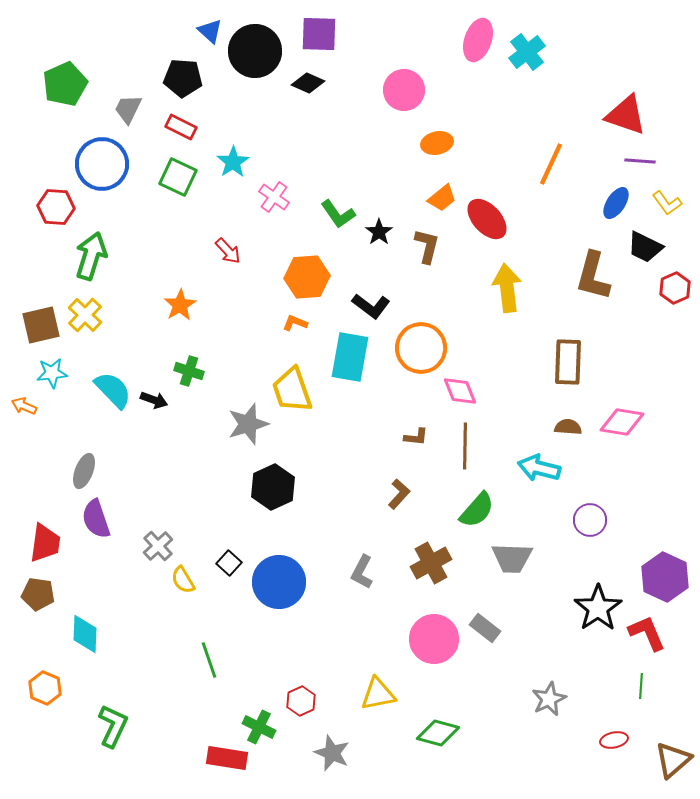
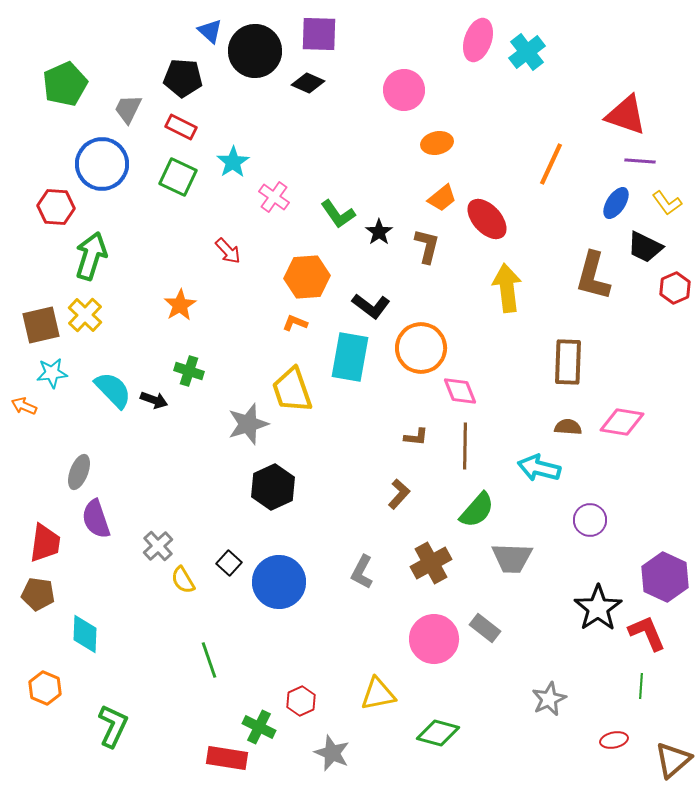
gray ellipse at (84, 471): moved 5 px left, 1 px down
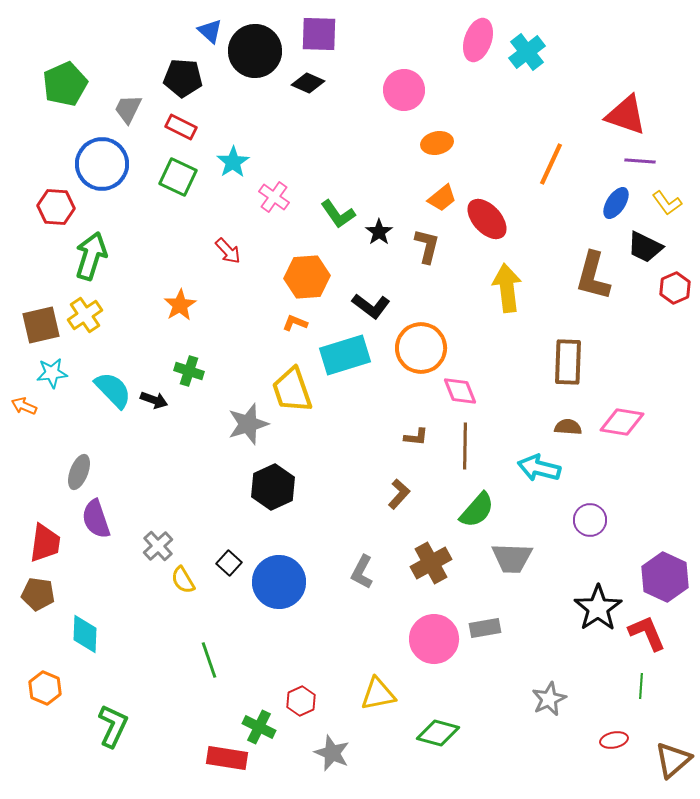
yellow cross at (85, 315): rotated 12 degrees clockwise
cyan rectangle at (350, 357): moved 5 px left, 2 px up; rotated 63 degrees clockwise
gray rectangle at (485, 628): rotated 48 degrees counterclockwise
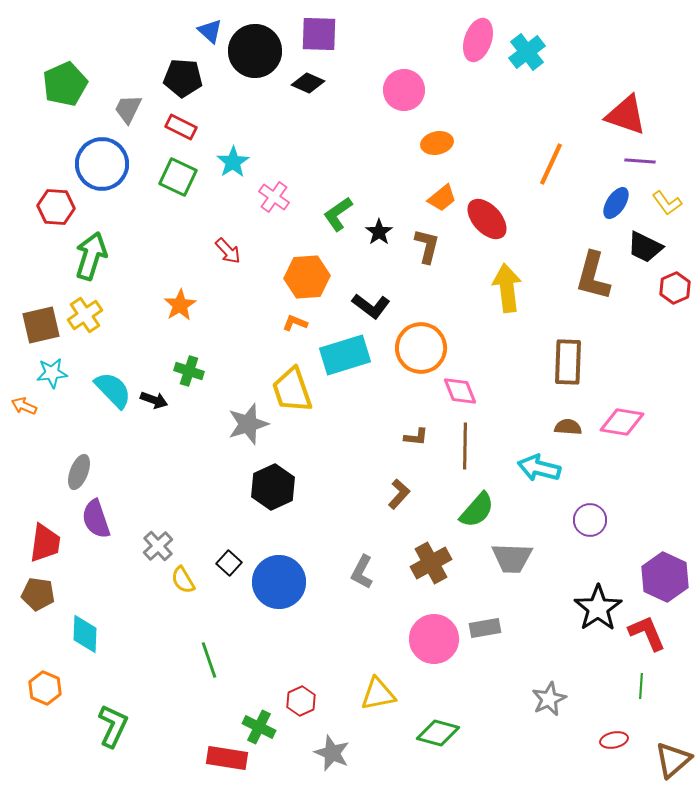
green L-shape at (338, 214): rotated 90 degrees clockwise
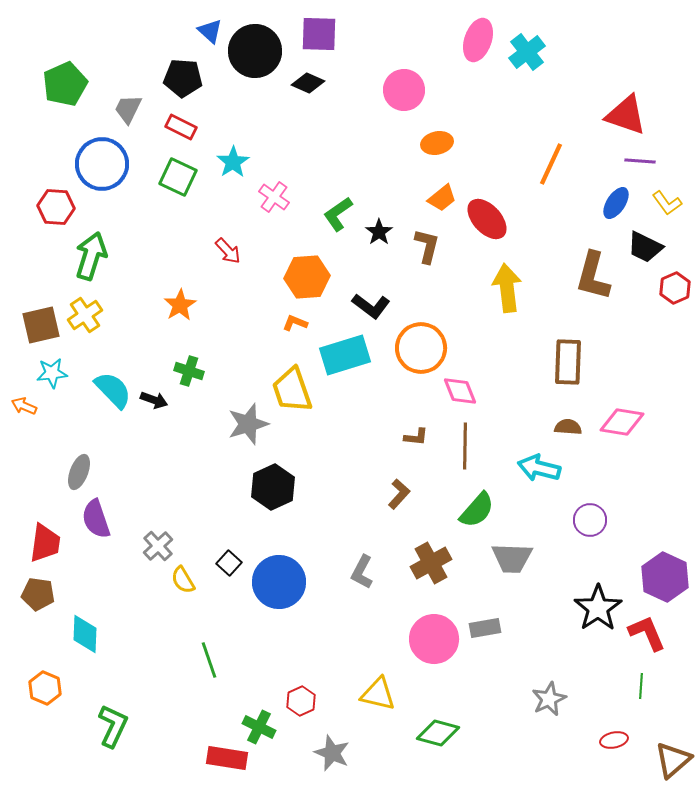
yellow triangle at (378, 694): rotated 24 degrees clockwise
